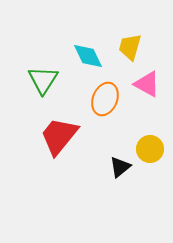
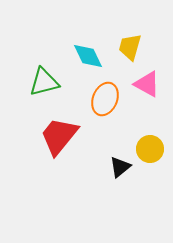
green triangle: moved 1 px right, 2 px down; rotated 44 degrees clockwise
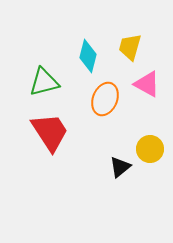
cyan diamond: rotated 40 degrees clockwise
red trapezoid: moved 9 px left, 4 px up; rotated 108 degrees clockwise
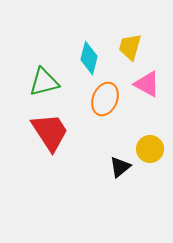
cyan diamond: moved 1 px right, 2 px down
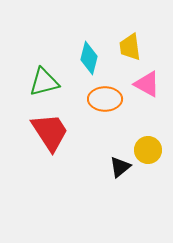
yellow trapezoid: rotated 24 degrees counterclockwise
orange ellipse: rotated 68 degrees clockwise
yellow circle: moved 2 px left, 1 px down
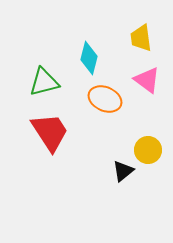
yellow trapezoid: moved 11 px right, 9 px up
pink triangle: moved 4 px up; rotated 8 degrees clockwise
orange ellipse: rotated 24 degrees clockwise
black triangle: moved 3 px right, 4 px down
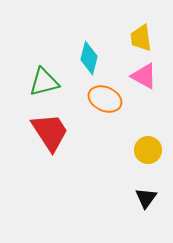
pink triangle: moved 3 px left, 4 px up; rotated 8 degrees counterclockwise
black triangle: moved 23 px right, 27 px down; rotated 15 degrees counterclockwise
